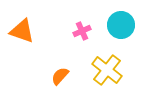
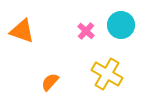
pink cross: moved 4 px right; rotated 24 degrees counterclockwise
yellow cross: moved 4 px down; rotated 8 degrees counterclockwise
orange semicircle: moved 10 px left, 6 px down
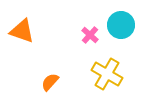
pink cross: moved 4 px right, 4 px down
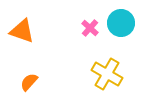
cyan circle: moved 2 px up
pink cross: moved 7 px up
orange semicircle: moved 21 px left
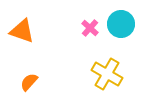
cyan circle: moved 1 px down
